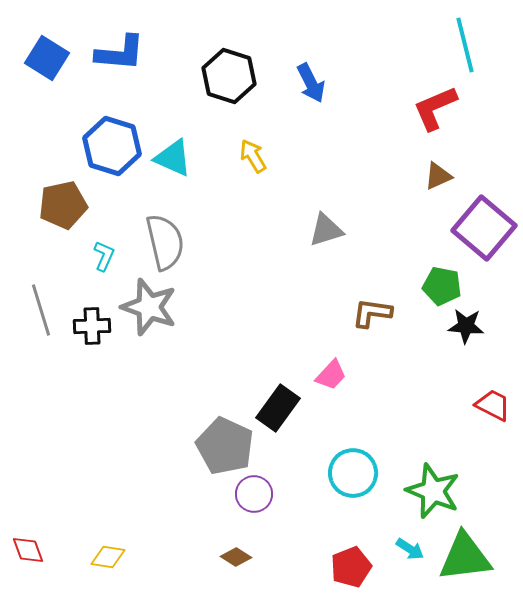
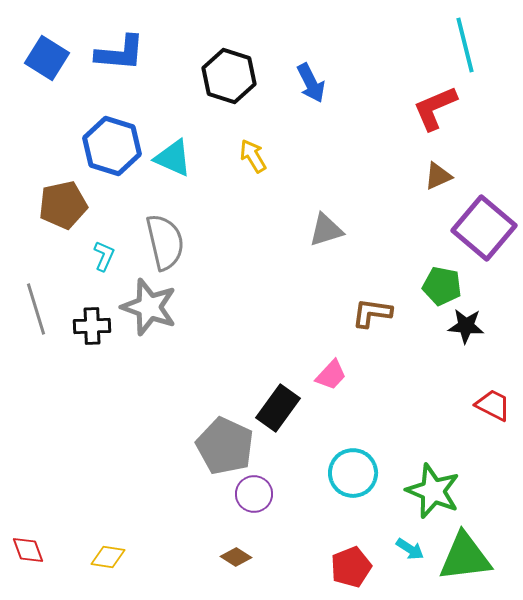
gray line: moved 5 px left, 1 px up
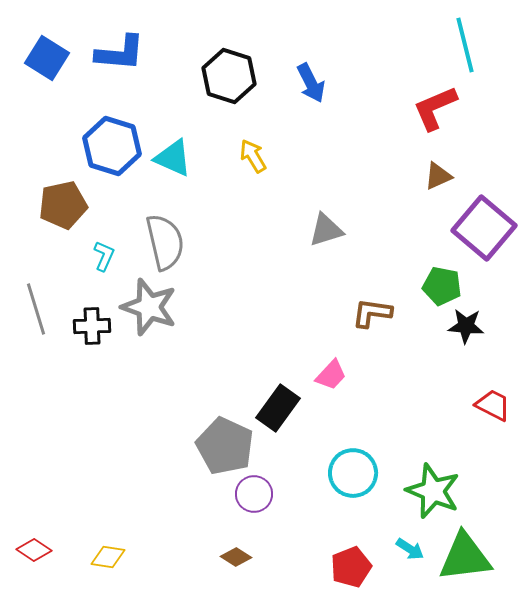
red diamond: moved 6 px right; rotated 36 degrees counterclockwise
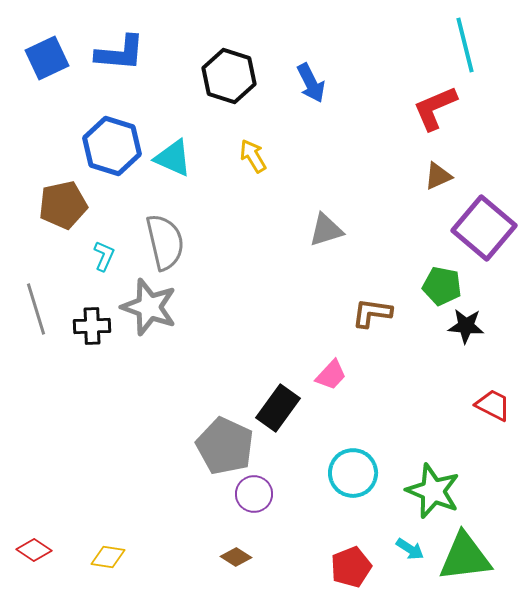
blue square: rotated 33 degrees clockwise
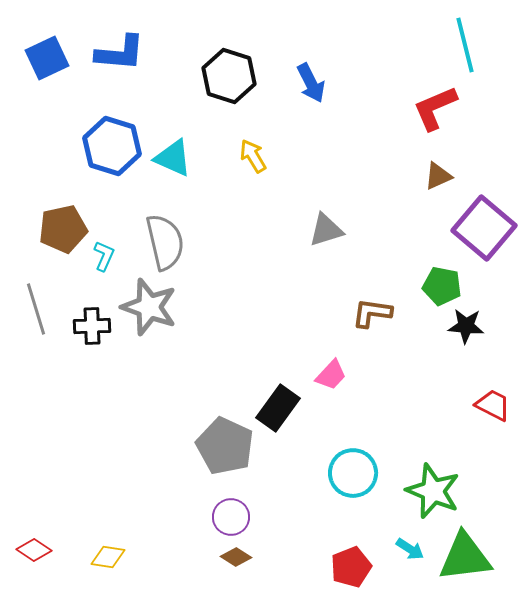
brown pentagon: moved 24 px down
purple circle: moved 23 px left, 23 px down
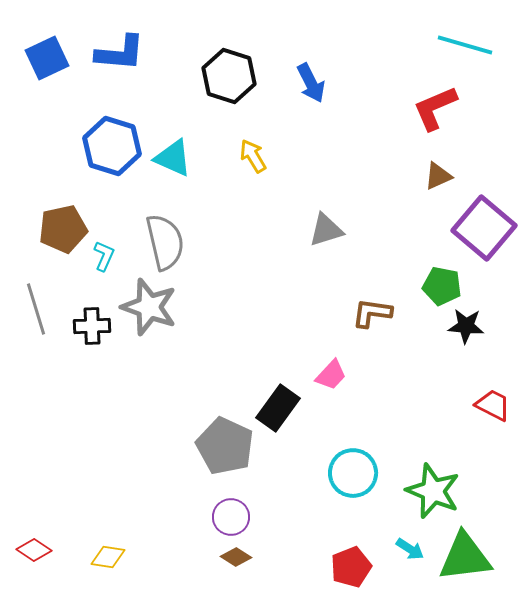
cyan line: rotated 60 degrees counterclockwise
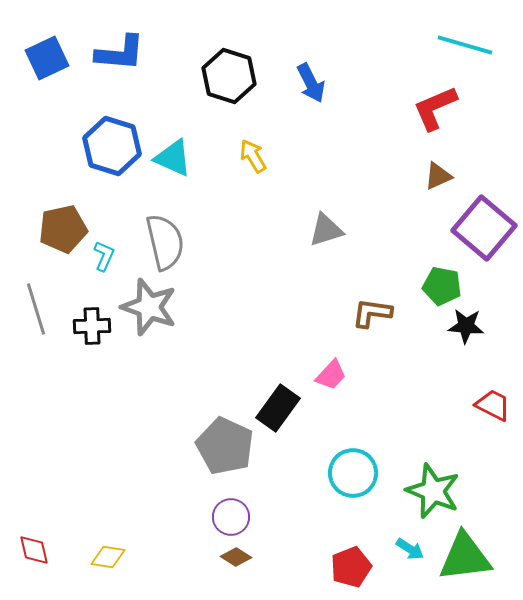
red diamond: rotated 44 degrees clockwise
